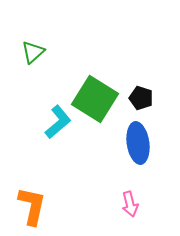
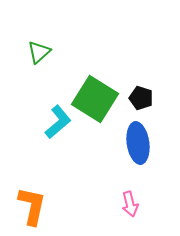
green triangle: moved 6 px right
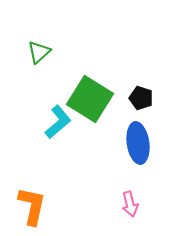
green square: moved 5 px left
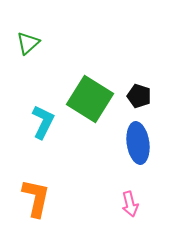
green triangle: moved 11 px left, 9 px up
black pentagon: moved 2 px left, 2 px up
cyan L-shape: moved 15 px left; rotated 24 degrees counterclockwise
orange L-shape: moved 4 px right, 8 px up
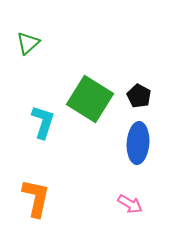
black pentagon: rotated 10 degrees clockwise
cyan L-shape: rotated 8 degrees counterclockwise
blue ellipse: rotated 12 degrees clockwise
pink arrow: rotated 45 degrees counterclockwise
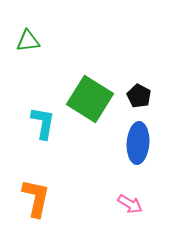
green triangle: moved 2 px up; rotated 35 degrees clockwise
cyan L-shape: moved 1 px down; rotated 8 degrees counterclockwise
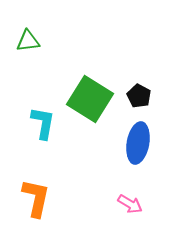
blue ellipse: rotated 6 degrees clockwise
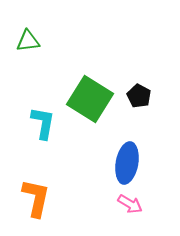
blue ellipse: moved 11 px left, 20 px down
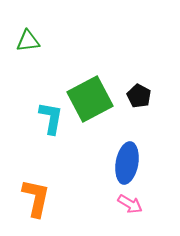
green square: rotated 30 degrees clockwise
cyan L-shape: moved 8 px right, 5 px up
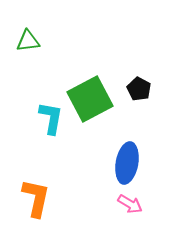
black pentagon: moved 7 px up
